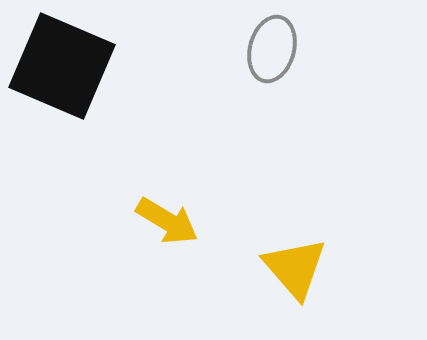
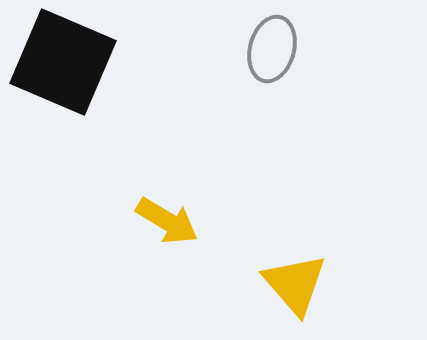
black square: moved 1 px right, 4 px up
yellow triangle: moved 16 px down
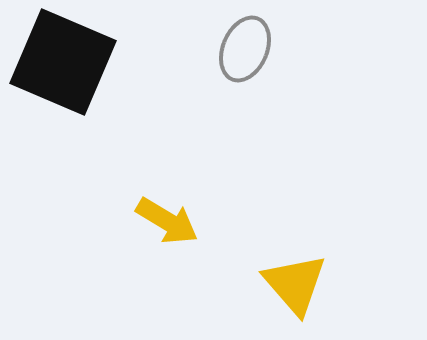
gray ellipse: moved 27 px left; rotated 8 degrees clockwise
